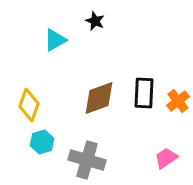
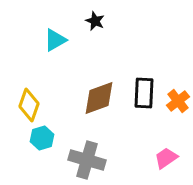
cyan hexagon: moved 4 px up
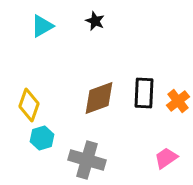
cyan triangle: moved 13 px left, 14 px up
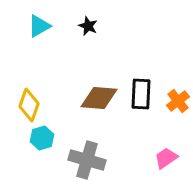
black star: moved 7 px left, 5 px down
cyan triangle: moved 3 px left
black rectangle: moved 3 px left, 1 px down
brown diamond: rotated 24 degrees clockwise
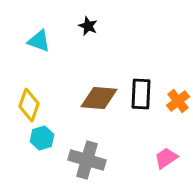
cyan triangle: moved 15 px down; rotated 50 degrees clockwise
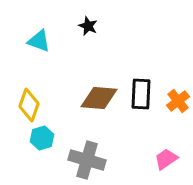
pink trapezoid: moved 1 px down
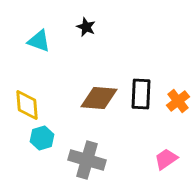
black star: moved 2 px left, 1 px down
yellow diamond: moved 2 px left; rotated 24 degrees counterclockwise
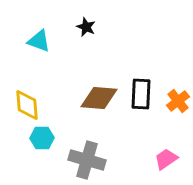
cyan hexagon: rotated 15 degrees clockwise
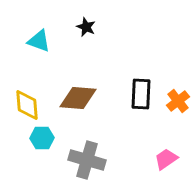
brown diamond: moved 21 px left
